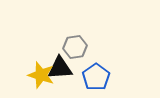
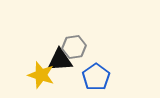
gray hexagon: moved 1 px left
black triangle: moved 8 px up
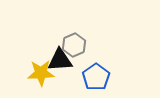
gray hexagon: moved 2 px up; rotated 15 degrees counterclockwise
yellow star: moved 2 px up; rotated 20 degrees counterclockwise
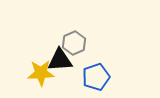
gray hexagon: moved 2 px up
blue pentagon: rotated 16 degrees clockwise
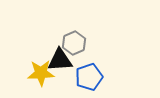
blue pentagon: moved 7 px left
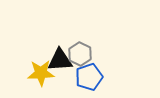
gray hexagon: moved 6 px right, 11 px down; rotated 10 degrees counterclockwise
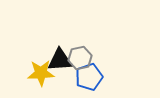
gray hexagon: moved 4 px down; rotated 20 degrees clockwise
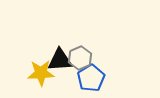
gray hexagon: rotated 10 degrees counterclockwise
blue pentagon: moved 2 px right, 1 px down; rotated 12 degrees counterclockwise
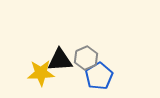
gray hexagon: moved 6 px right
blue pentagon: moved 8 px right, 2 px up
